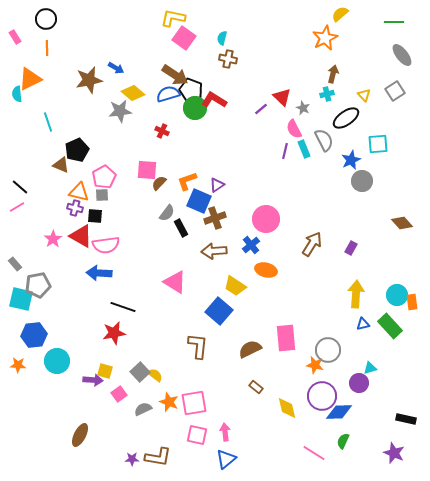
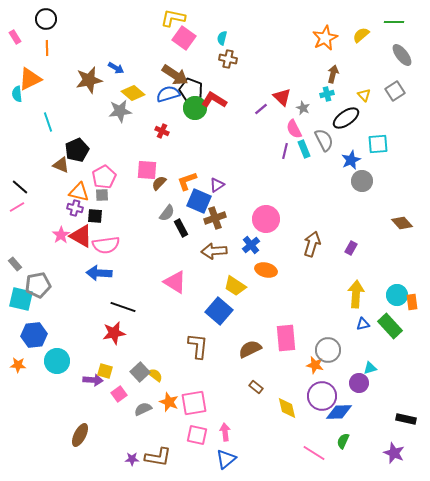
yellow semicircle at (340, 14): moved 21 px right, 21 px down
pink star at (53, 239): moved 8 px right, 4 px up
brown arrow at (312, 244): rotated 15 degrees counterclockwise
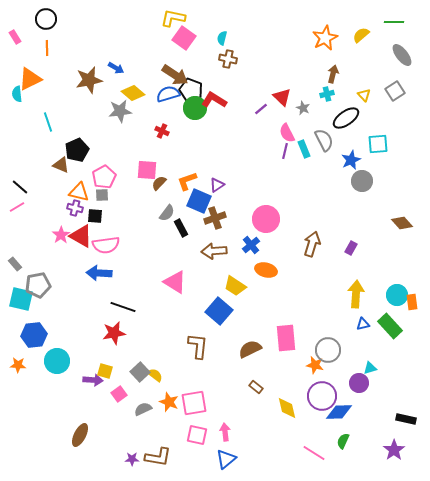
pink semicircle at (294, 129): moved 7 px left, 4 px down
purple star at (394, 453): moved 3 px up; rotated 15 degrees clockwise
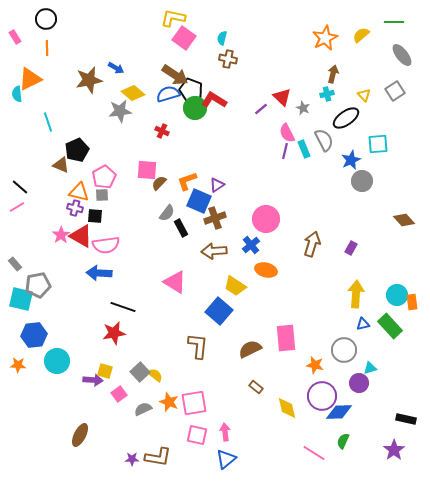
brown diamond at (402, 223): moved 2 px right, 3 px up
gray circle at (328, 350): moved 16 px right
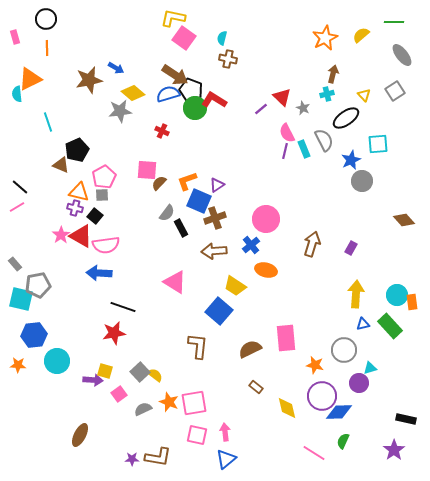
pink rectangle at (15, 37): rotated 16 degrees clockwise
black square at (95, 216): rotated 35 degrees clockwise
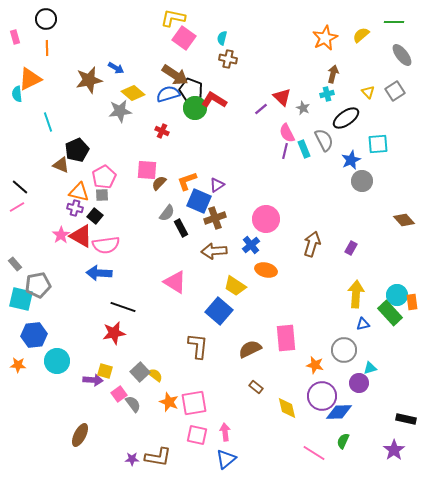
yellow triangle at (364, 95): moved 4 px right, 3 px up
green rectangle at (390, 326): moved 13 px up
gray semicircle at (143, 409): moved 10 px left, 5 px up; rotated 78 degrees clockwise
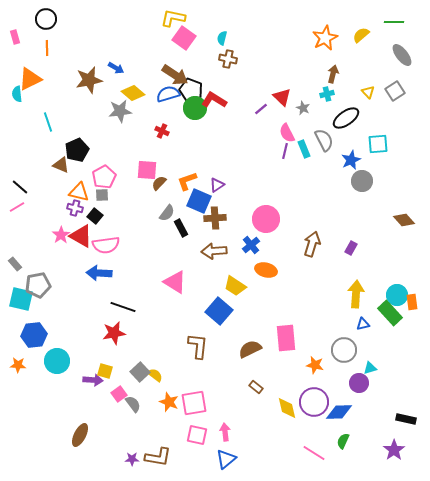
brown cross at (215, 218): rotated 15 degrees clockwise
purple circle at (322, 396): moved 8 px left, 6 px down
